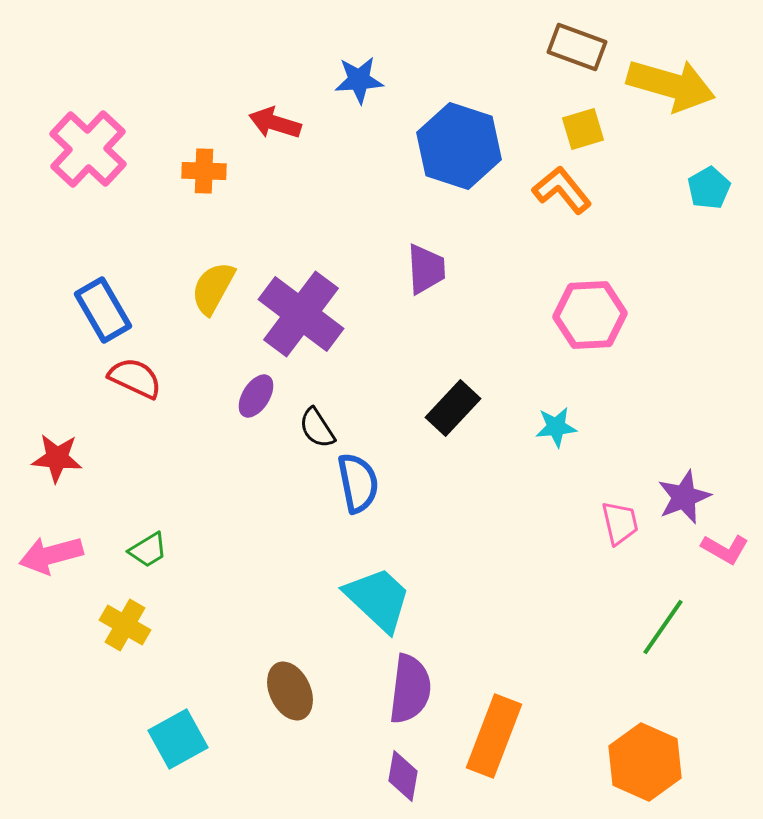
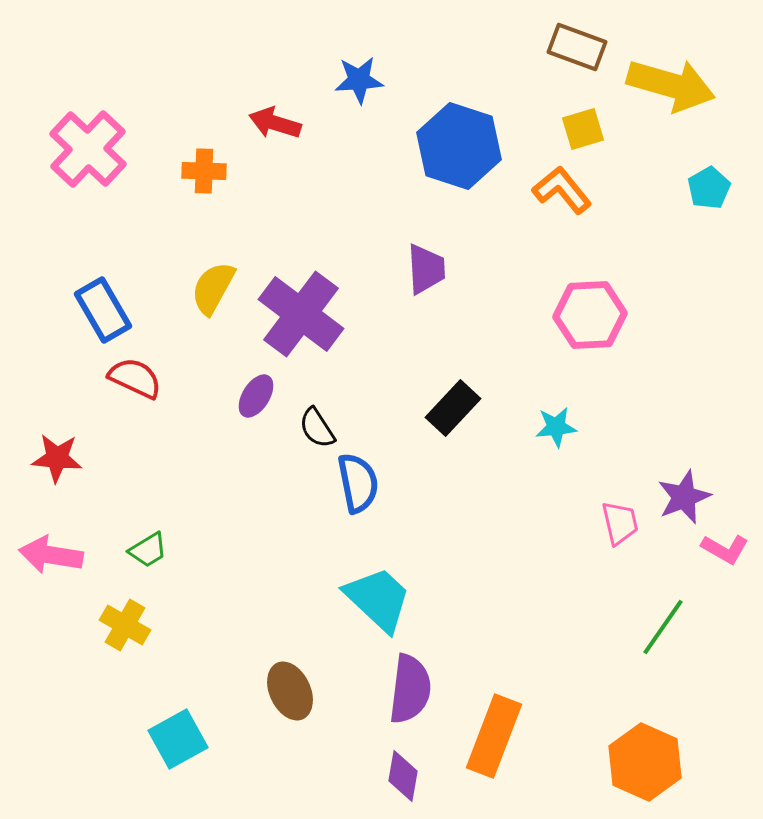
pink arrow: rotated 24 degrees clockwise
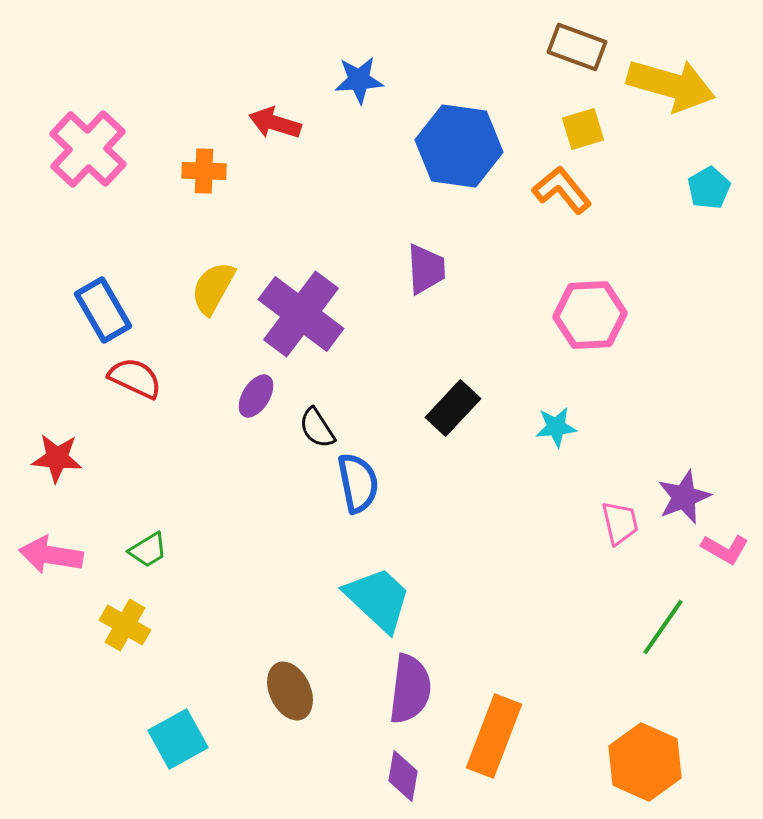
blue hexagon: rotated 10 degrees counterclockwise
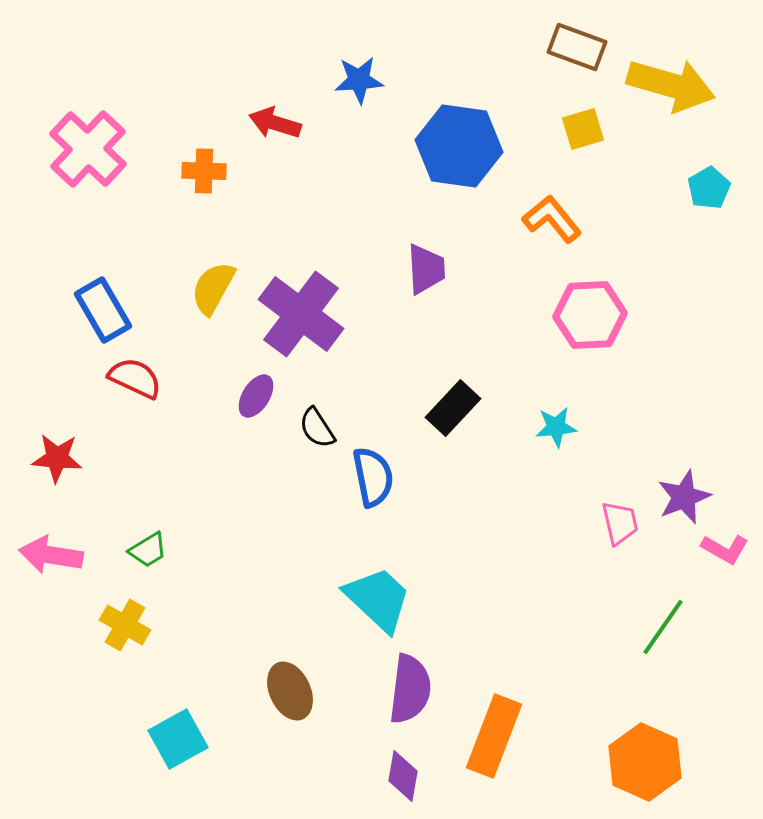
orange L-shape: moved 10 px left, 29 px down
blue semicircle: moved 15 px right, 6 px up
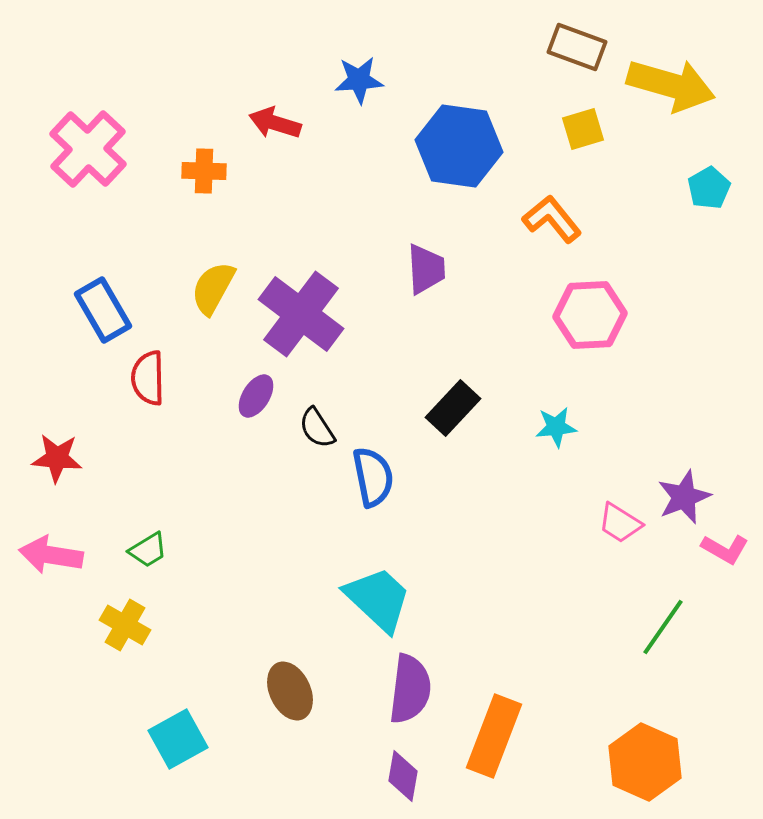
red semicircle: moved 13 px right; rotated 116 degrees counterclockwise
pink trapezoid: rotated 135 degrees clockwise
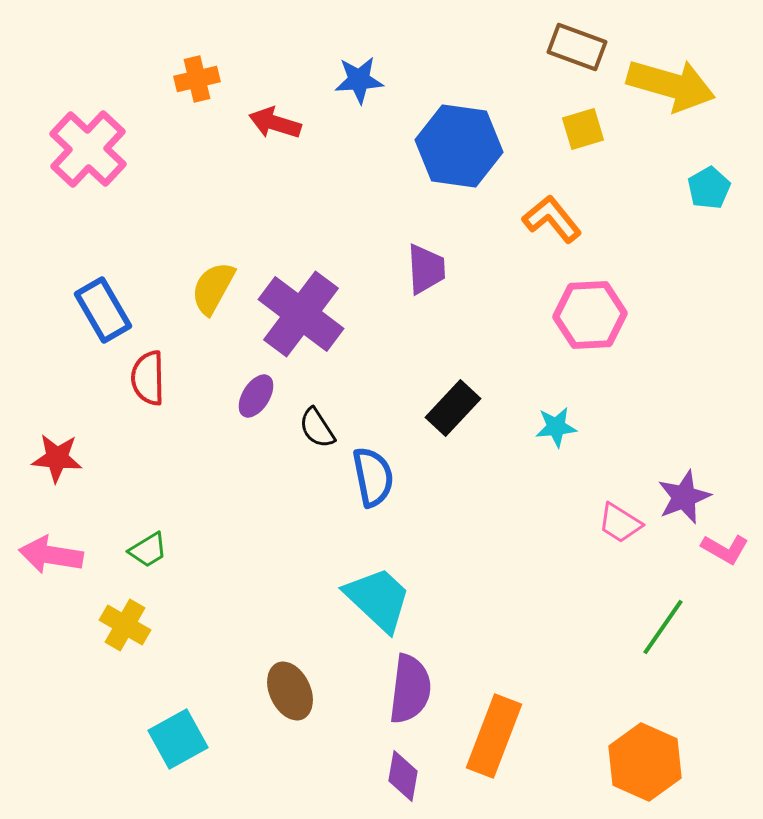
orange cross: moved 7 px left, 92 px up; rotated 15 degrees counterclockwise
